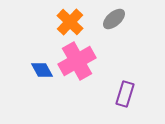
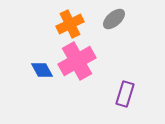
orange cross: moved 2 px down; rotated 20 degrees clockwise
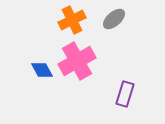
orange cross: moved 2 px right, 4 px up
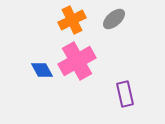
purple rectangle: rotated 30 degrees counterclockwise
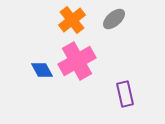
orange cross: rotated 12 degrees counterclockwise
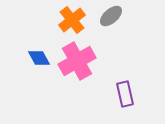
gray ellipse: moved 3 px left, 3 px up
blue diamond: moved 3 px left, 12 px up
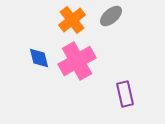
blue diamond: rotated 15 degrees clockwise
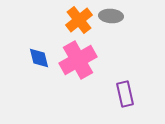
gray ellipse: rotated 45 degrees clockwise
orange cross: moved 7 px right
pink cross: moved 1 px right, 1 px up
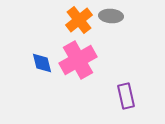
blue diamond: moved 3 px right, 5 px down
purple rectangle: moved 1 px right, 2 px down
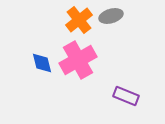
gray ellipse: rotated 20 degrees counterclockwise
purple rectangle: rotated 55 degrees counterclockwise
